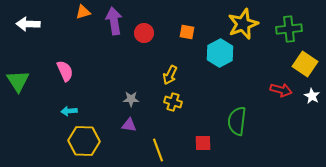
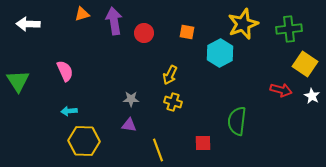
orange triangle: moved 1 px left, 2 px down
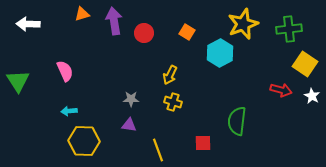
orange square: rotated 21 degrees clockwise
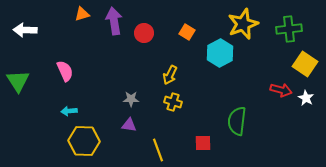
white arrow: moved 3 px left, 6 px down
white star: moved 6 px left, 2 px down
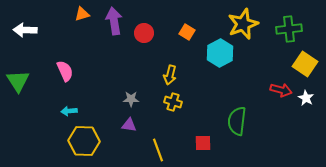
yellow arrow: rotated 12 degrees counterclockwise
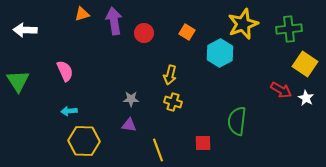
red arrow: rotated 15 degrees clockwise
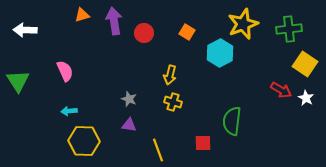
orange triangle: moved 1 px down
gray star: moved 2 px left; rotated 21 degrees clockwise
green semicircle: moved 5 px left
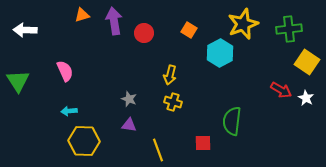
orange square: moved 2 px right, 2 px up
yellow square: moved 2 px right, 2 px up
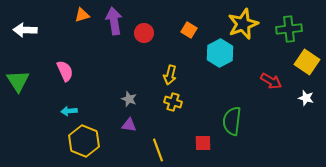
red arrow: moved 10 px left, 9 px up
white star: rotated 14 degrees counterclockwise
yellow hexagon: rotated 20 degrees clockwise
